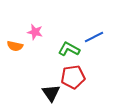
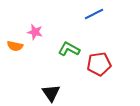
blue line: moved 23 px up
red pentagon: moved 26 px right, 13 px up
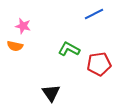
pink star: moved 12 px left, 6 px up
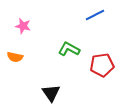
blue line: moved 1 px right, 1 px down
orange semicircle: moved 11 px down
red pentagon: moved 3 px right, 1 px down
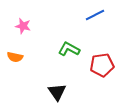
black triangle: moved 6 px right, 1 px up
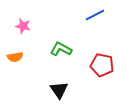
green L-shape: moved 8 px left
orange semicircle: rotated 21 degrees counterclockwise
red pentagon: rotated 20 degrees clockwise
black triangle: moved 2 px right, 2 px up
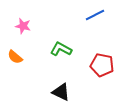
orange semicircle: rotated 49 degrees clockwise
black triangle: moved 2 px right, 2 px down; rotated 30 degrees counterclockwise
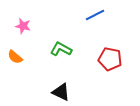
red pentagon: moved 8 px right, 6 px up
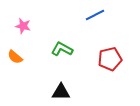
green L-shape: moved 1 px right
red pentagon: rotated 25 degrees counterclockwise
black triangle: rotated 24 degrees counterclockwise
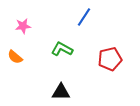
blue line: moved 11 px left, 2 px down; rotated 30 degrees counterclockwise
pink star: rotated 21 degrees counterclockwise
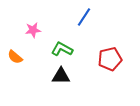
pink star: moved 10 px right, 4 px down
black triangle: moved 16 px up
